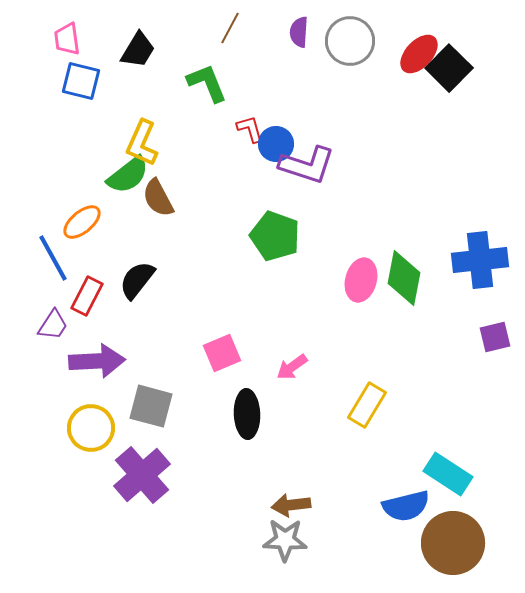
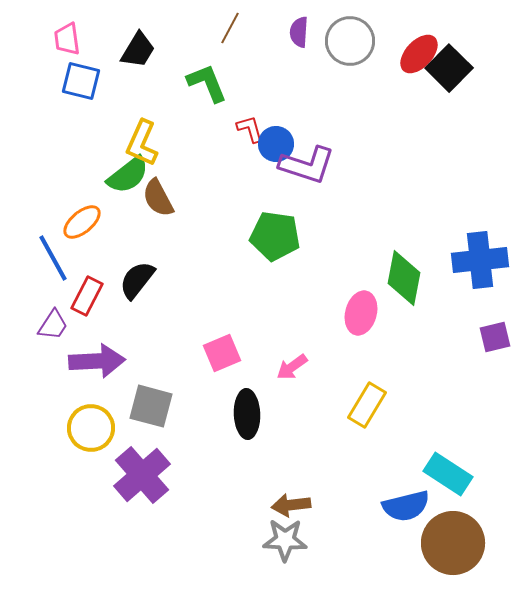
green pentagon: rotated 12 degrees counterclockwise
pink ellipse: moved 33 px down
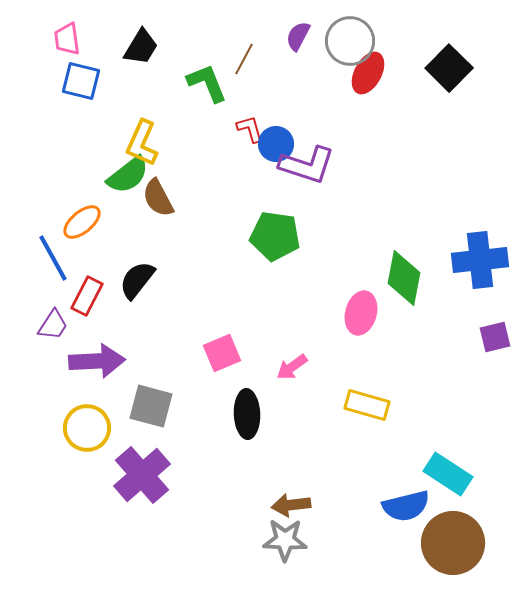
brown line: moved 14 px right, 31 px down
purple semicircle: moved 1 px left, 4 px down; rotated 24 degrees clockwise
black trapezoid: moved 3 px right, 3 px up
red ellipse: moved 51 px left, 19 px down; rotated 15 degrees counterclockwise
yellow rectangle: rotated 75 degrees clockwise
yellow circle: moved 4 px left
